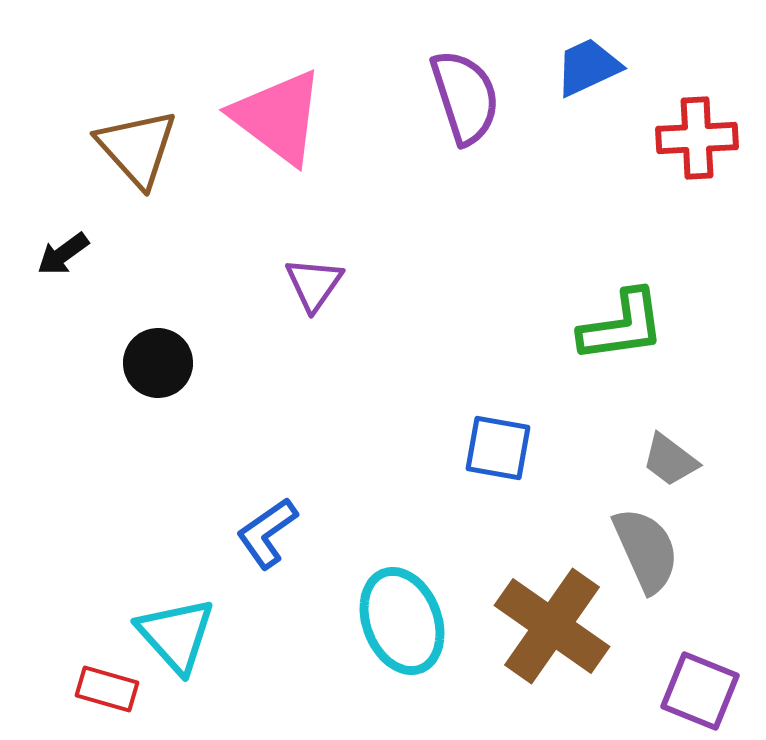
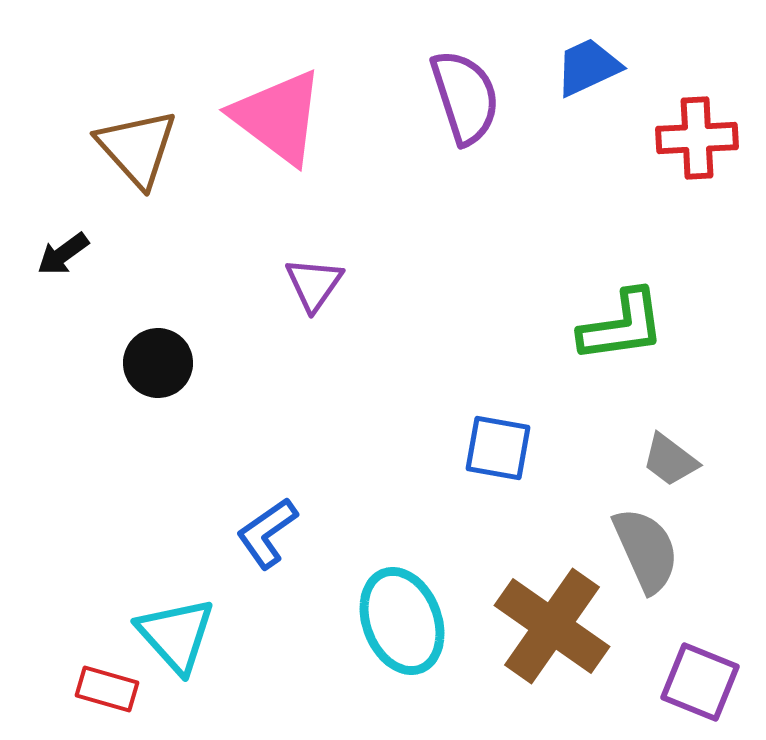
purple square: moved 9 px up
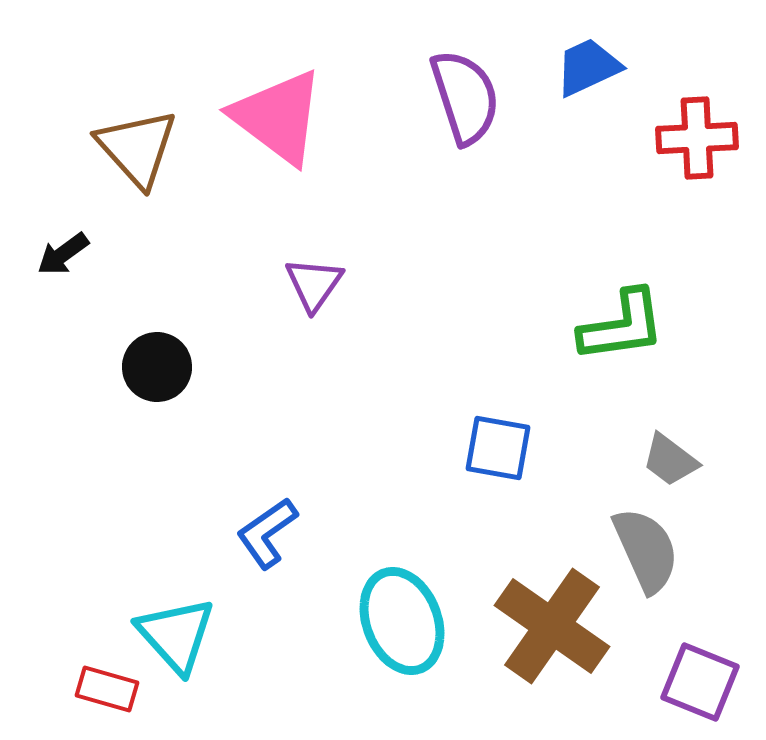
black circle: moved 1 px left, 4 px down
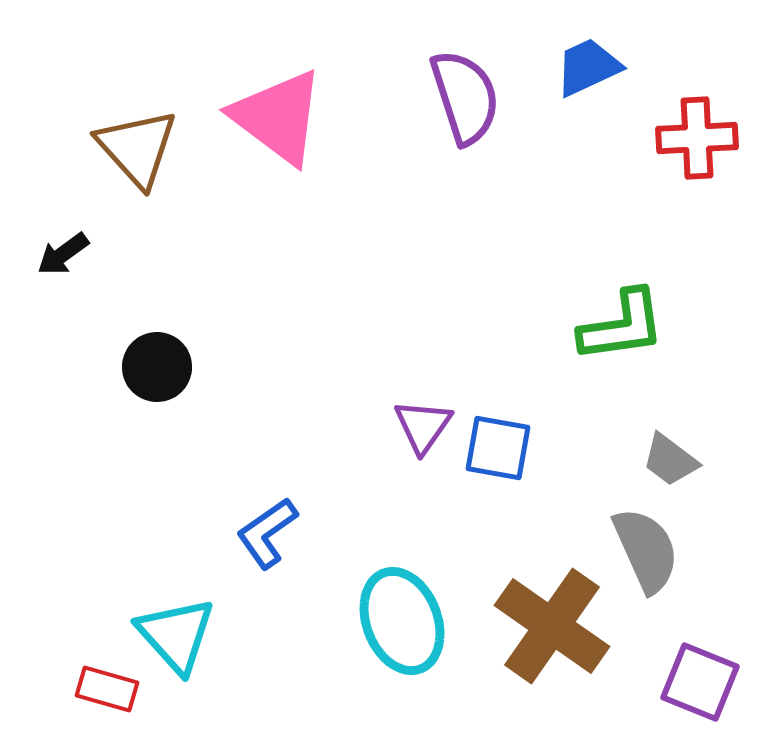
purple triangle: moved 109 px right, 142 px down
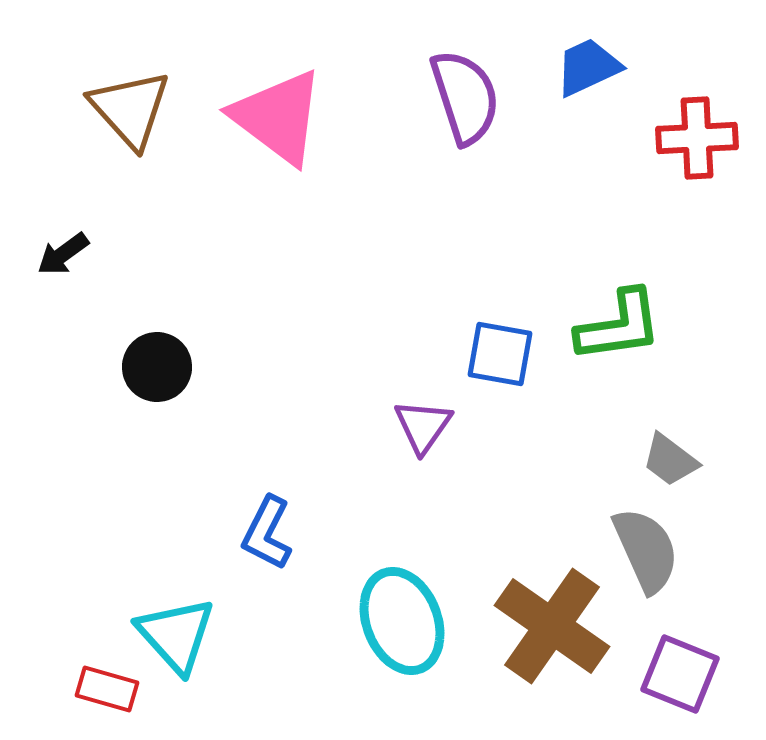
brown triangle: moved 7 px left, 39 px up
green L-shape: moved 3 px left
blue square: moved 2 px right, 94 px up
blue L-shape: rotated 28 degrees counterclockwise
purple square: moved 20 px left, 8 px up
